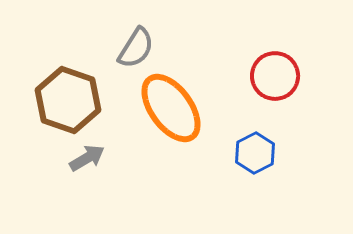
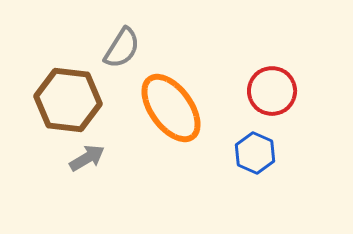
gray semicircle: moved 14 px left
red circle: moved 3 px left, 15 px down
brown hexagon: rotated 12 degrees counterclockwise
blue hexagon: rotated 9 degrees counterclockwise
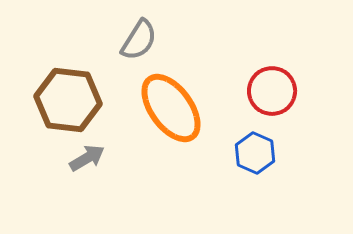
gray semicircle: moved 17 px right, 8 px up
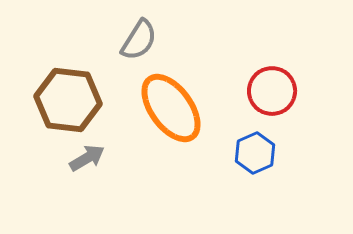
blue hexagon: rotated 12 degrees clockwise
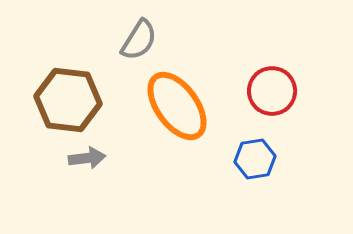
orange ellipse: moved 6 px right, 2 px up
blue hexagon: moved 6 px down; rotated 15 degrees clockwise
gray arrow: rotated 24 degrees clockwise
